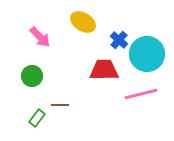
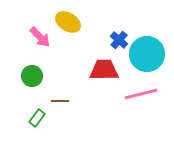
yellow ellipse: moved 15 px left
brown line: moved 4 px up
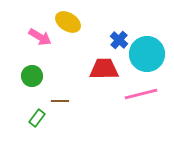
pink arrow: rotated 15 degrees counterclockwise
red trapezoid: moved 1 px up
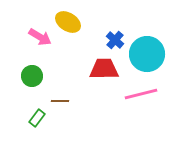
blue cross: moved 4 px left
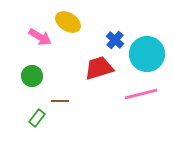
red trapezoid: moved 5 px left, 1 px up; rotated 16 degrees counterclockwise
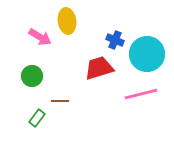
yellow ellipse: moved 1 px left, 1 px up; rotated 50 degrees clockwise
blue cross: rotated 18 degrees counterclockwise
